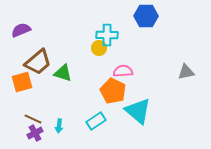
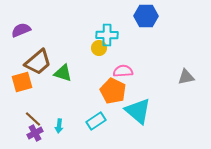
gray triangle: moved 5 px down
brown line: rotated 18 degrees clockwise
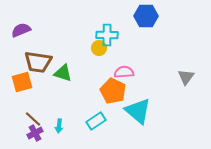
brown trapezoid: rotated 48 degrees clockwise
pink semicircle: moved 1 px right, 1 px down
gray triangle: rotated 42 degrees counterclockwise
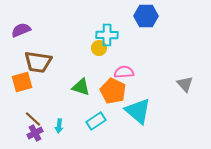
green triangle: moved 18 px right, 14 px down
gray triangle: moved 1 px left, 7 px down; rotated 18 degrees counterclockwise
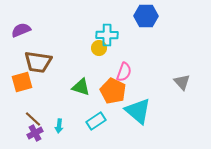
pink semicircle: rotated 114 degrees clockwise
gray triangle: moved 3 px left, 2 px up
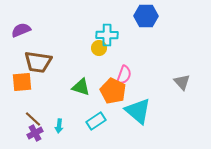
pink semicircle: moved 3 px down
orange square: rotated 10 degrees clockwise
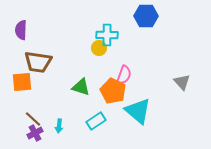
purple semicircle: rotated 66 degrees counterclockwise
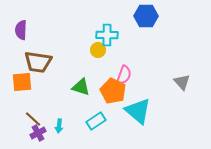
yellow circle: moved 1 px left, 2 px down
purple cross: moved 3 px right
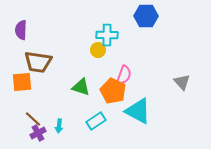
cyan triangle: rotated 12 degrees counterclockwise
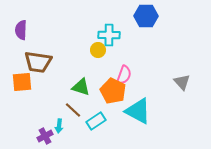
cyan cross: moved 2 px right
brown line: moved 40 px right, 9 px up
purple cross: moved 7 px right, 3 px down
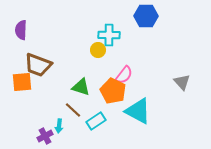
brown trapezoid: moved 3 px down; rotated 12 degrees clockwise
pink semicircle: rotated 18 degrees clockwise
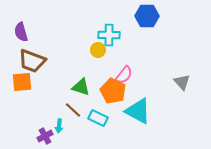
blue hexagon: moved 1 px right
purple semicircle: moved 2 px down; rotated 18 degrees counterclockwise
brown trapezoid: moved 6 px left, 4 px up
cyan rectangle: moved 2 px right, 3 px up; rotated 60 degrees clockwise
